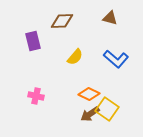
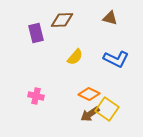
brown diamond: moved 1 px up
purple rectangle: moved 3 px right, 8 px up
blue L-shape: rotated 15 degrees counterclockwise
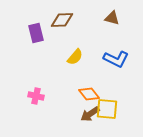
brown triangle: moved 2 px right
orange diamond: rotated 25 degrees clockwise
yellow square: rotated 30 degrees counterclockwise
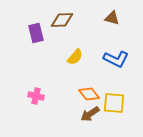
yellow square: moved 7 px right, 6 px up
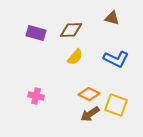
brown diamond: moved 9 px right, 10 px down
purple rectangle: rotated 60 degrees counterclockwise
orange diamond: rotated 25 degrees counterclockwise
yellow square: moved 2 px right, 2 px down; rotated 15 degrees clockwise
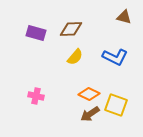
brown triangle: moved 12 px right, 1 px up
brown diamond: moved 1 px up
blue L-shape: moved 1 px left, 2 px up
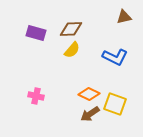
brown triangle: rotated 28 degrees counterclockwise
yellow semicircle: moved 3 px left, 7 px up
yellow square: moved 1 px left, 1 px up
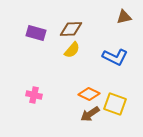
pink cross: moved 2 px left, 1 px up
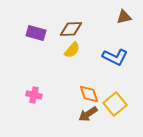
orange diamond: rotated 45 degrees clockwise
yellow square: rotated 30 degrees clockwise
brown arrow: moved 2 px left
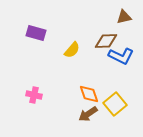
brown diamond: moved 35 px right, 12 px down
blue L-shape: moved 6 px right, 1 px up
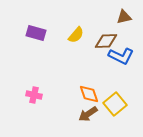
yellow semicircle: moved 4 px right, 15 px up
